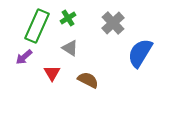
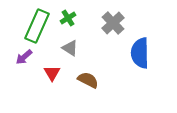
blue semicircle: rotated 32 degrees counterclockwise
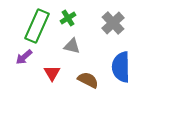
gray triangle: moved 2 px right, 2 px up; rotated 18 degrees counterclockwise
blue semicircle: moved 19 px left, 14 px down
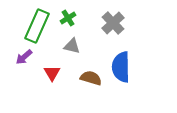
brown semicircle: moved 3 px right, 2 px up; rotated 10 degrees counterclockwise
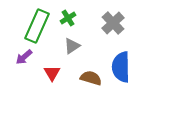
gray triangle: rotated 48 degrees counterclockwise
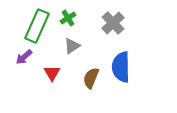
brown semicircle: rotated 85 degrees counterclockwise
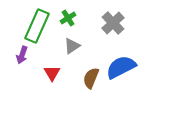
purple arrow: moved 2 px left, 2 px up; rotated 30 degrees counterclockwise
blue semicircle: rotated 64 degrees clockwise
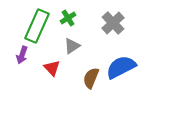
red triangle: moved 5 px up; rotated 12 degrees counterclockwise
